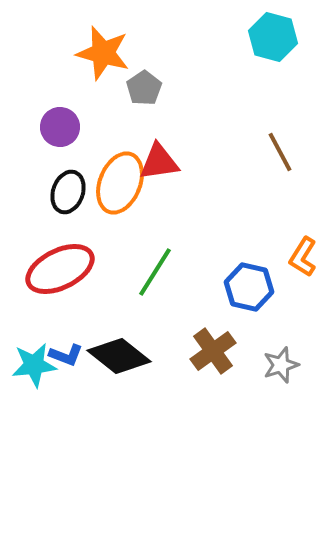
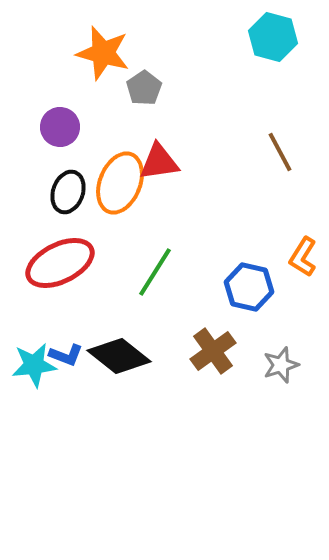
red ellipse: moved 6 px up
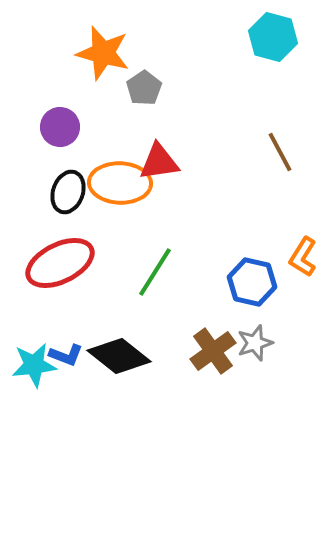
orange ellipse: rotated 70 degrees clockwise
blue hexagon: moved 3 px right, 5 px up
gray star: moved 26 px left, 22 px up
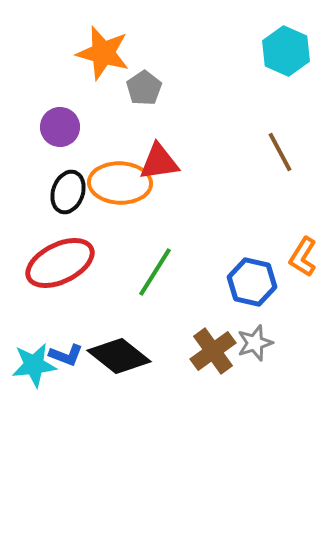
cyan hexagon: moved 13 px right, 14 px down; rotated 9 degrees clockwise
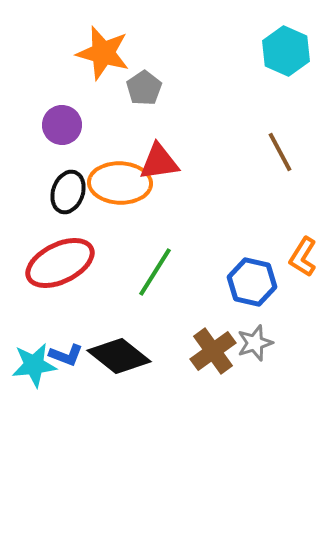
purple circle: moved 2 px right, 2 px up
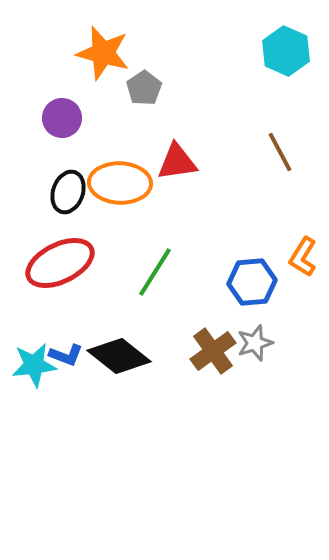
purple circle: moved 7 px up
red triangle: moved 18 px right
blue hexagon: rotated 18 degrees counterclockwise
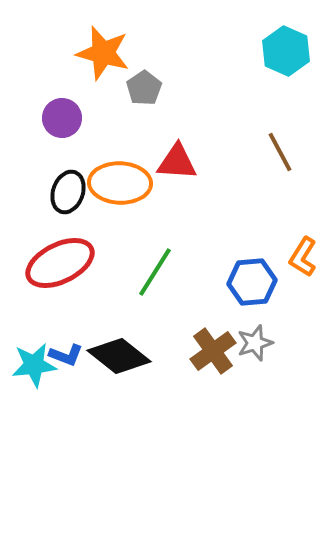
red triangle: rotated 12 degrees clockwise
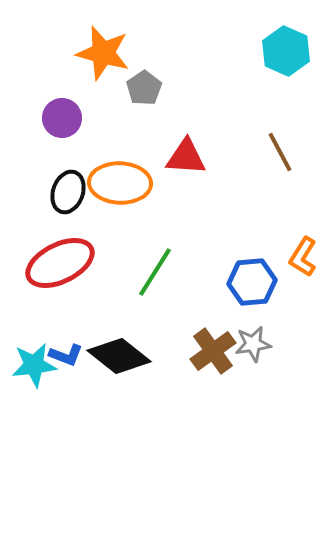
red triangle: moved 9 px right, 5 px up
gray star: moved 2 px left, 1 px down; rotated 9 degrees clockwise
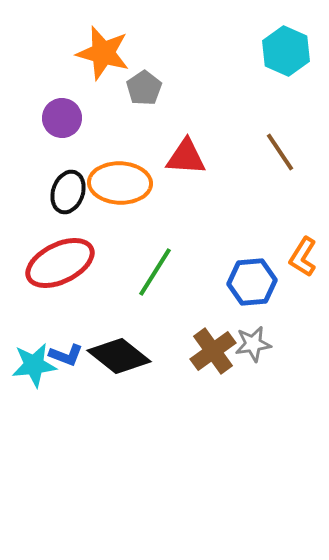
brown line: rotated 6 degrees counterclockwise
